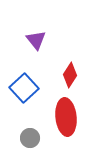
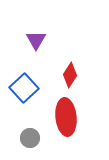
purple triangle: rotated 10 degrees clockwise
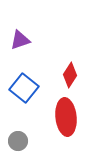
purple triangle: moved 16 px left; rotated 40 degrees clockwise
blue square: rotated 8 degrees counterclockwise
gray circle: moved 12 px left, 3 px down
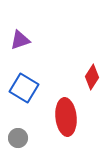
red diamond: moved 22 px right, 2 px down
blue square: rotated 8 degrees counterclockwise
gray circle: moved 3 px up
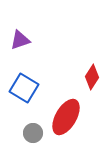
red ellipse: rotated 36 degrees clockwise
gray circle: moved 15 px right, 5 px up
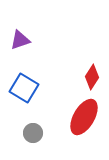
red ellipse: moved 18 px right
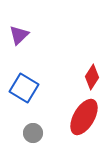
purple triangle: moved 1 px left, 5 px up; rotated 25 degrees counterclockwise
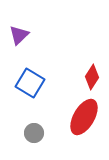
blue square: moved 6 px right, 5 px up
gray circle: moved 1 px right
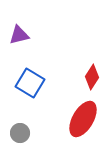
purple triangle: rotated 30 degrees clockwise
red ellipse: moved 1 px left, 2 px down
gray circle: moved 14 px left
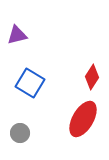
purple triangle: moved 2 px left
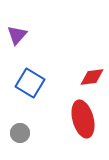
purple triangle: rotated 35 degrees counterclockwise
red diamond: rotated 50 degrees clockwise
red ellipse: rotated 45 degrees counterclockwise
